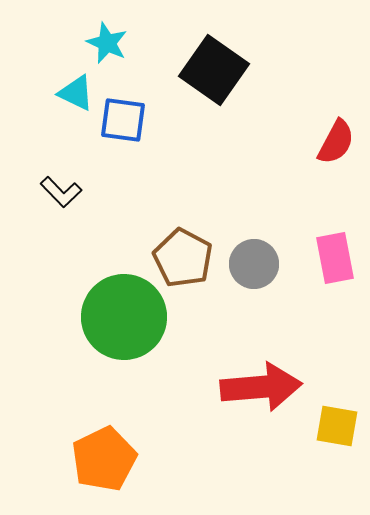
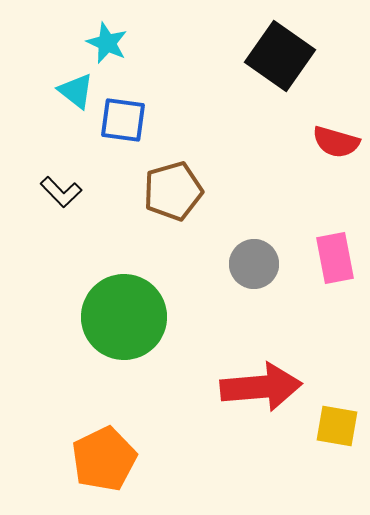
black square: moved 66 px right, 14 px up
cyan triangle: moved 2 px up; rotated 12 degrees clockwise
red semicircle: rotated 78 degrees clockwise
brown pentagon: moved 10 px left, 67 px up; rotated 28 degrees clockwise
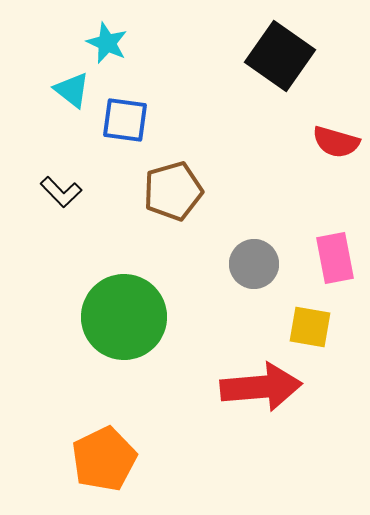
cyan triangle: moved 4 px left, 1 px up
blue square: moved 2 px right
yellow square: moved 27 px left, 99 px up
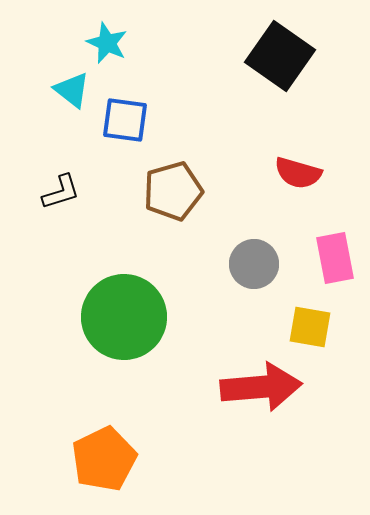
red semicircle: moved 38 px left, 31 px down
black L-shape: rotated 63 degrees counterclockwise
